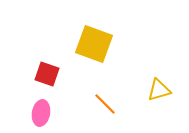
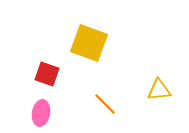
yellow square: moved 5 px left, 1 px up
yellow triangle: rotated 10 degrees clockwise
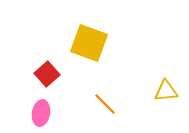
red square: rotated 30 degrees clockwise
yellow triangle: moved 7 px right, 1 px down
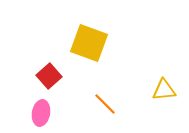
red square: moved 2 px right, 2 px down
yellow triangle: moved 2 px left, 1 px up
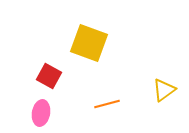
red square: rotated 20 degrees counterclockwise
yellow triangle: rotated 30 degrees counterclockwise
orange line: moved 2 px right; rotated 60 degrees counterclockwise
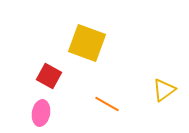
yellow square: moved 2 px left
orange line: rotated 45 degrees clockwise
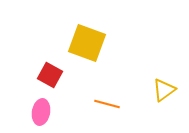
red square: moved 1 px right, 1 px up
orange line: rotated 15 degrees counterclockwise
pink ellipse: moved 1 px up
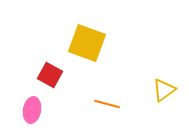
pink ellipse: moved 9 px left, 2 px up
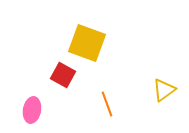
red square: moved 13 px right
orange line: rotated 55 degrees clockwise
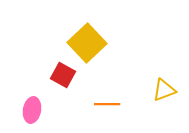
yellow square: rotated 27 degrees clockwise
yellow triangle: rotated 15 degrees clockwise
orange line: rotated 70 degrees counterclockwise
